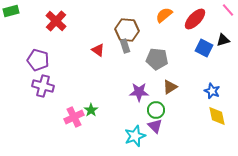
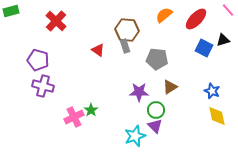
red ellipse: moved 1 px right
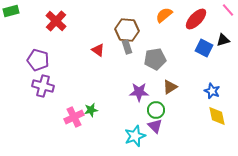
gray rectangle: moved 2 px right, 1 px down
gray pentagon: moved 2 px left; rotated 15 degrees counterclockwise
green star: rotated 24 degrees clockwise
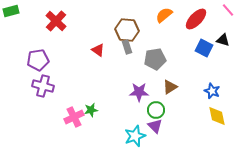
black triangle: rotated 32 degrees clockwise
purple pentagon: rotated 25 degrees counterclockwise
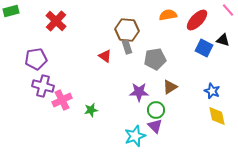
orange semicircle: moved 4 px right; rotated 30 degrees clockwise
red ellipse: moved 1 px right, 1 px down
red triangle: moved 7 px right, 6 px down
purple pentagon: moved 2 px left, 1 px up
pink cross: moved 12 px left, 17 px up
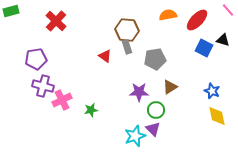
purple triangle: moved 2 px left, 3 px down
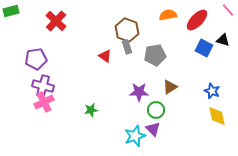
brown hexagon: rotated 15 degrees clockwise
gray pentagon: moved 4 px up
pink cross: moved 18 px left, 2 px down
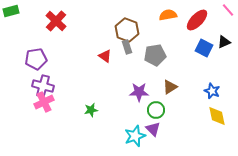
black triangle: moved 1 px right, 2 px down; rotated 40 degrees counterclockwise
